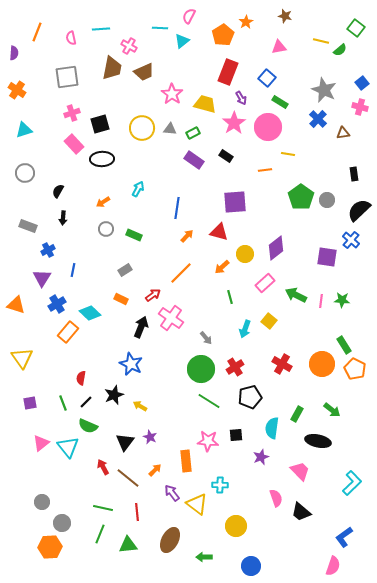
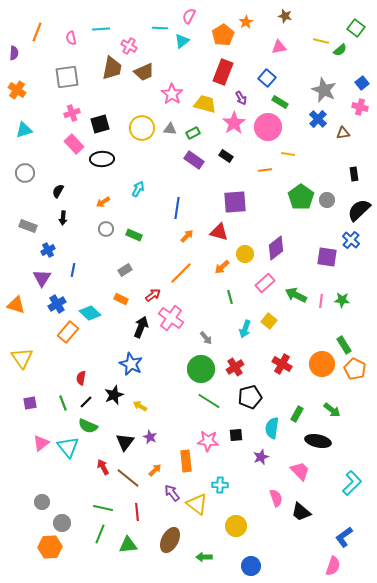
red rectangle at (228, 72): moved 5 px left
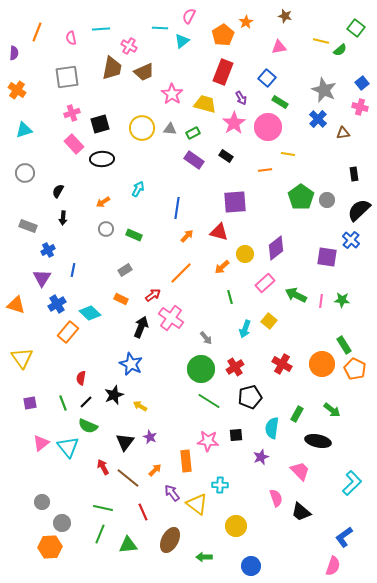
red line at (137, 512): moved 6 px right; rotated 18 degrees counterclockwise
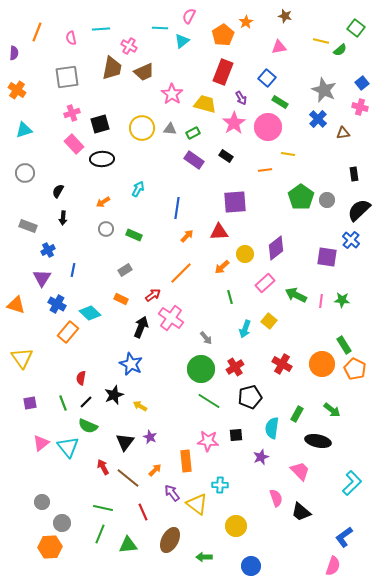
red triangle at (219, 232): rotated 18 degrees counterclockwise
blue cross at (57, 304): rotated 30 degrees counterclockwise
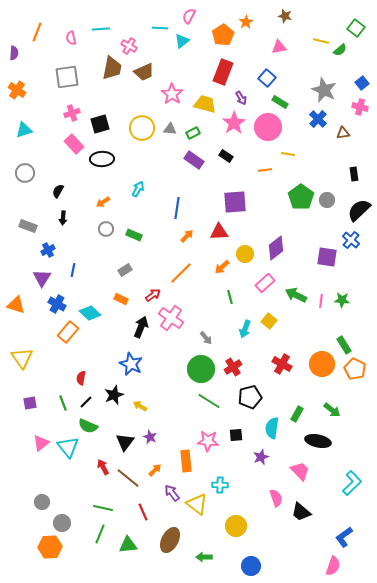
red cross at (235, 367): moved 2 px left
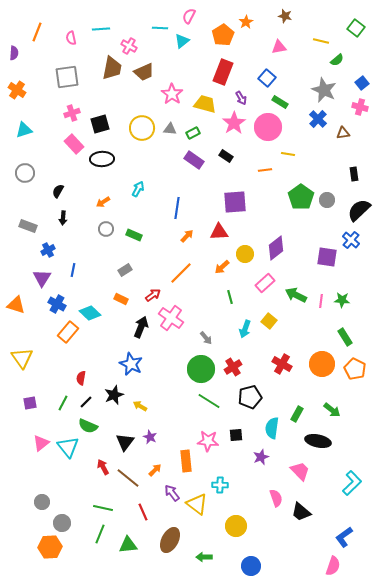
green semicircle at (340, 50): moved 3 px left, 10 px down
green rectangle at (344, 345): moved 1 px right, 8 px up
green line at (63, 403): rotated 49 degrees clockwise
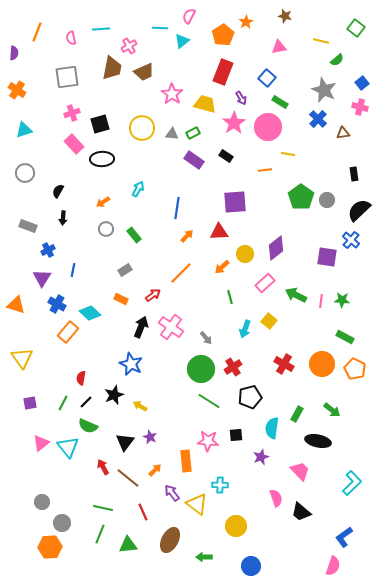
pink cross at (129, 46): rotated 28 degrees clockwise
gray triangle at (170, 129): moved 2 px right, 5 px down
green rectangle at (134, 235): rotated 28 degrees clockwise
pink cross at (171, 318): moved 9 px down
green rectangle at (345, 337): rotated 30 degrees counterclockwise
red cross at (282, 364): moved 2 px right
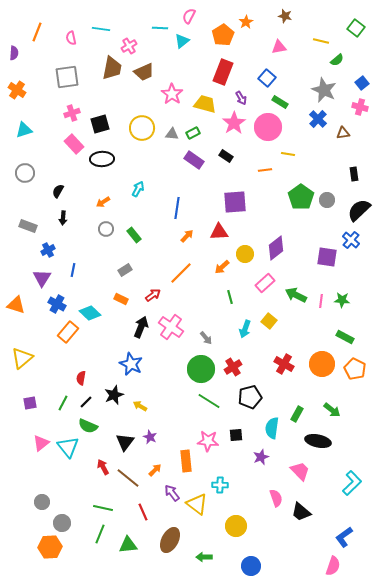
cyan line at (101, 29): rotated 12 degrees clockwise
yellow triangle at (22, 358): rotated 25 degrees clockwise
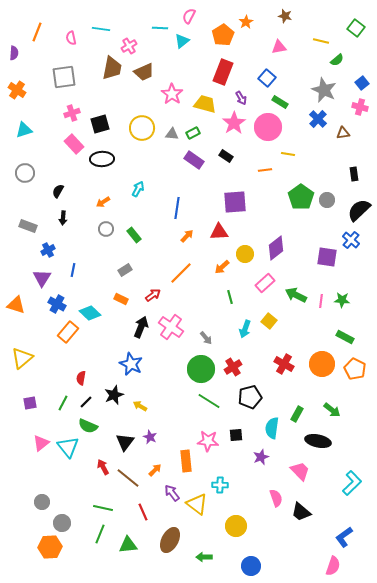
gray square at (67, 77): moved 3 px left
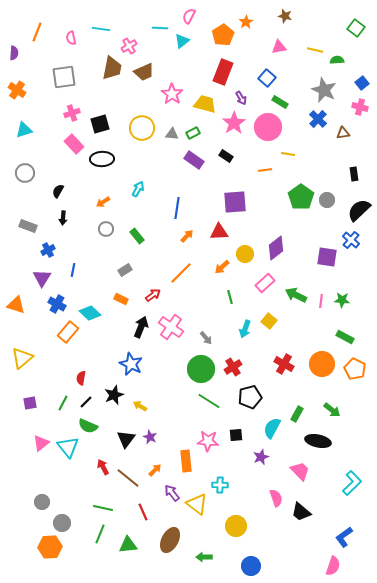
yellow line at (321, 41): moved 6 px left, 9 px down
green semicircle at (337, 60): rotated 144 degrees counterclockwise
green rectangle at (134, 235): moved 3 px right, 1 px down
cyan semicircle at (272, 428): rotated 20 degrees clockwise
black triangle at (125, 442): moved 1 px right, 3 px up
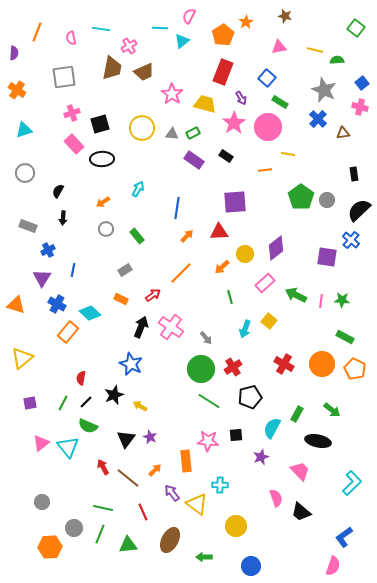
gray circle at (62, 523): moved 12 px right, 5 px down
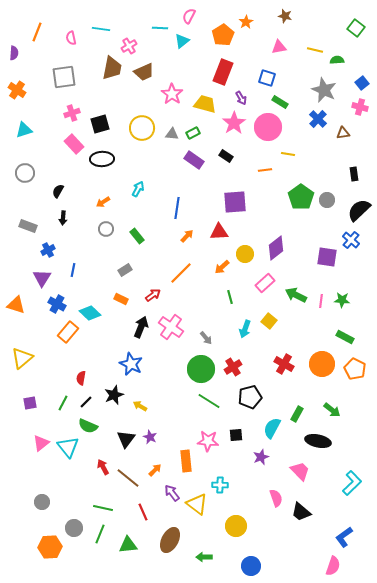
blue square at (267, 78): rotated 24 degrees counterclockwise
